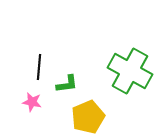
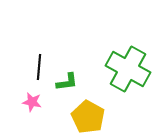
green cross: moved 2 px left, 2 px up
green L-shape: moved 2 px up
yellow pentagon: rotated 20 degrees counterclockwise
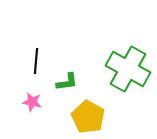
black line: moved 3 px left, 6 px up
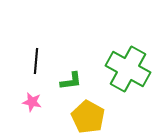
green L-shape: moved 4 px right, 1 px up
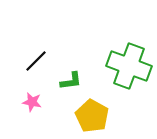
black line: rotated 40 degrees clockwise
green cross: moved 1 px right, 3 px up; rotated 9 degrees counterclockwise
yellow pentagon: moved 4 px right, 1 px up
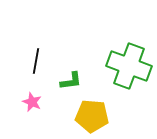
black line: rotated 35 degrees counterclockwise
pink star: rotated 12 degrees clockwise
yellow pentagon: rotated 24 degrees counterclockwise
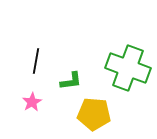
green cross: moved 1 px left, 2 px down
pink star: rotated 18 degrees clockwise
yellow pentagon: moved 2 px right, 2 px up
